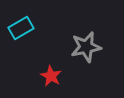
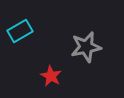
cyan rectangle: moved 1 px left, 3 px down
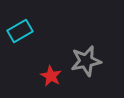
gray star: moved 14 px down
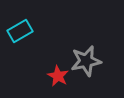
red star: moved 7 px right
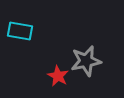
cyan rectangle: rotated 40 degrees clockwise
